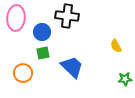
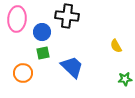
pink ellipse: moved 1 px right, 1 px down
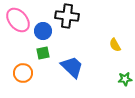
pink ellipse: moved 1 px right, 1 px down; rotated 45 degrees counterclockwise
blue circle: moved 1 px right, 1 px up
yellow semicircle: moved 1 px left, 1 px up
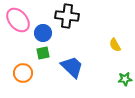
blue circle: moved 2 px down
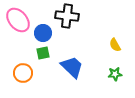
green star: moved 10 px left, 5 px up
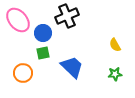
black cross: rotated 30 degrees counterclockwise
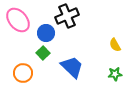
blue circle: moved 3 px right
green square: rotated 32 degrees counterclockwise
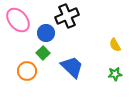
orange circle: moved 4 px right, 2 px up
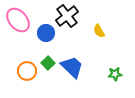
black cross: rotated 15 degrees counterclockwise
yellow semicircle: moved 16 px left, 14 px up
green square: moved 5 px right, 10 px down
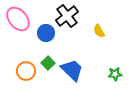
pink ellipse: moved 1 px up
blue trapezoid: moved 3 px down
orange circle: moved 1 px left
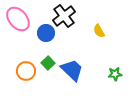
black cross: moved 3 px left
